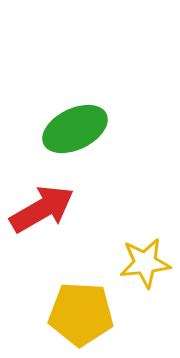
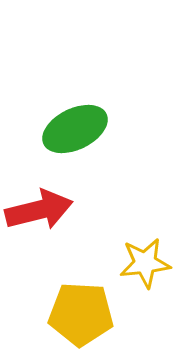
red arrow: moved 3 px left, 1 px down; rotated 16 degrees clockwise
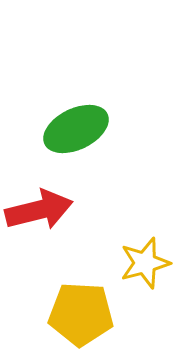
green ellipse: moved 1 px right
yellow star: rotated 9 degrees counterclockwise
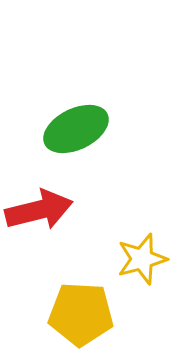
yellow star: moved 3 px left, 4 px up
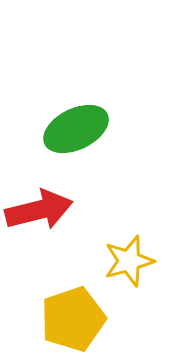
yellow star: moved 13 px left, 2 px down
yellow pentagon: moved 8 px left, 5 px down; rotated 22 degrees counterclockwise
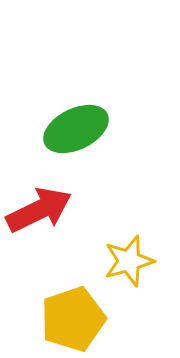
red arrow: rotated 12 degrees counterclockwise
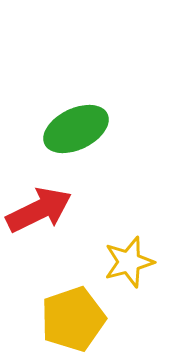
yellow star: moved 1 px down
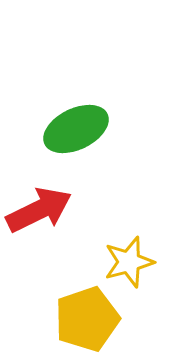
yellow pentagon: moved 14 px right
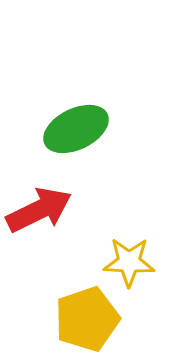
yellow star: rotated 18 degrees clockwise
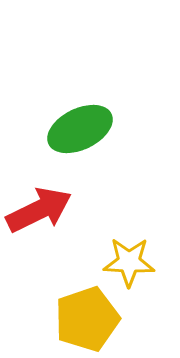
green ellipse: moved 4 px right
